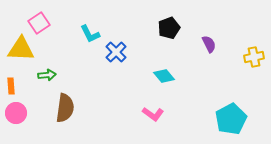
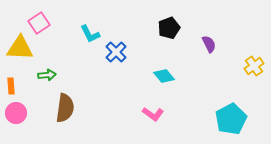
yellow triangle: moved 1 px left, 1 px up
yellow cross: moved 9 px down; rotated 24 degrees counterclockwise
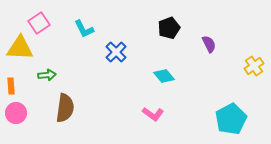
cyan L-shape: moved 6 px left, 5 px up
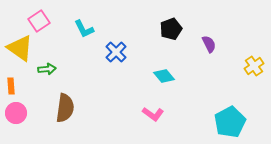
pink square: moved 2 px up
black pentagon: moved 2 px right, 1 px down
yellow triangle: rotated 32 degrees clockwise
green arrow: moved 6 px up
cyan pentagon: moved 1 px left, 3 px down
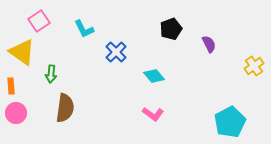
yellow triangle: moved 2 px right, 4 px down
green arrow: moved 4 px right, 5 px down; rotated 102 degrees clockwise
cyan diamond: moved 10 px left
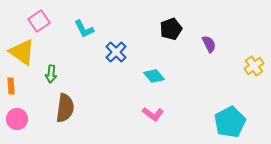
pink circle: moved 1 px right, 6 px down
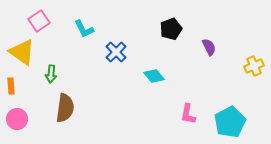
purple semicircle: moved 3 px down
yellow cross: rotated 12 degrees clockwise
pink L-shape: moved 35 px right; rotated 65 degrees clockwise
